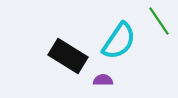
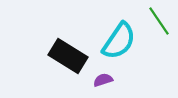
purple semicircle: rotated 18 degrees counterclockwise
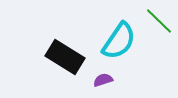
green line: rotated 12 degrees counterclockwise
black rectangle: moved 3 px left, 1 px down
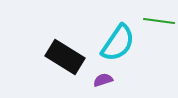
green line: rotated 36 degrees counterclockwise
cyan semicircle: moved 1 px left, 2 px down
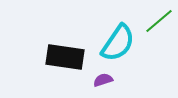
green line: rotated 48 degrees counterclockwise
black rectangle: rotated 24 degrees counterclockwise
